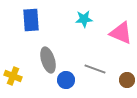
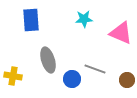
yellow cross: rotated 12 degrees counterclockwise
blue circle: moved 6 px right, 1 px up
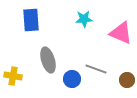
gray line: moved 1 px right
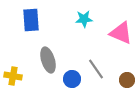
gray line: rotated 35 degrees clockwise
